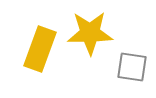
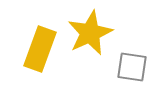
yellow star: rotated 24 degrees counterclockwise
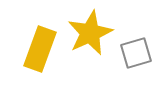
gray square: moved 4 px right, 14 px up; rotated 24 degrees counterclockwise
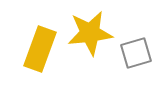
yellow star: rotated 18 degrees clockwise
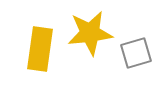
yellow rectangle: rotated 12 degrees counterclockwise
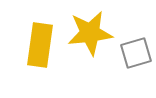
yellow rectangle: moved 4 px up
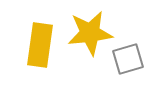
gray square: moved 8 px left, 6 px down
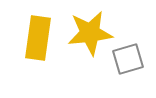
yellow rectangle: moved 2 px left, 7 px up
